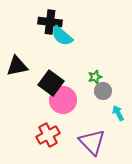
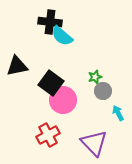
purple triangle: moved 2 px right, 1 px down
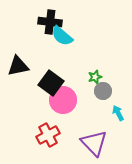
black triangle: moved 1 px right
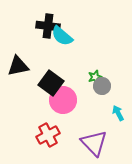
black cross: moved 2 px left, 4 px down
gray circle: moved 1 px left, 5 px up
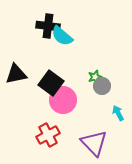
black triangle: moved 2 px left, 8 px down
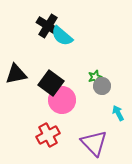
black cross: rotated 25 degrees clockwise
pink circle: moved 1 px left
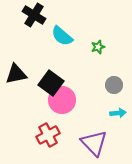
black cross: moved 14 px left, 11 px up
green star: moved 3 px right, 30 px up
gray circle: moved 12 px right, 1 px up
cyan arrow: rotated 112 degrees clockwise
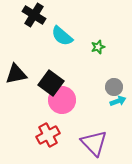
gray circle: moved 2 px down
cyan arrow: moved 12 px up; rotated 14 degrees counterclockwise
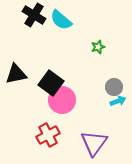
cyan semicircle: moved 1 px left, 16 px up
purple triangle: rotated 20 degrees clockwise
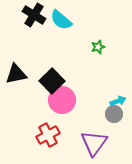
black square: moved 1 px right, 2 px up; rotated 10 degrees clockwise
gray circle: moved 27 px down
